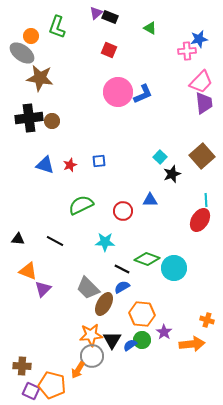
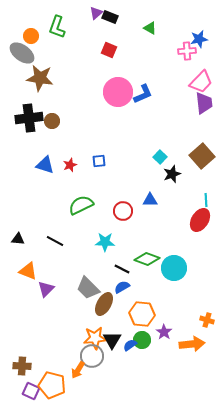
purple triangle at (43, 289): moved 3 px right
orange star at (91, 335): moved 4 px right, 3 px down
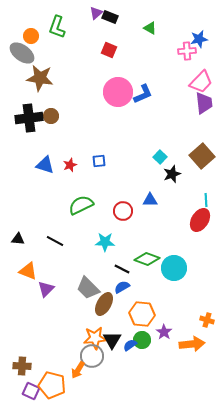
brown circle at (52, 121): moved 1 px left, 5 px up
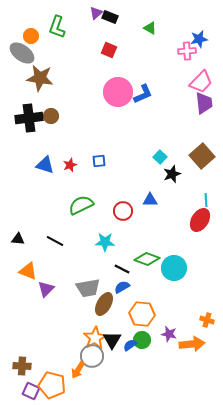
gray trapezoid at (88, 288): rotated 55 degrees counterclockwise
purple star at (164, 332): moved 5 px right, 2 px down; rotated 21 degrees counterclockwise
orange star at (95, 338): rotated 25 degrees counterclockwise
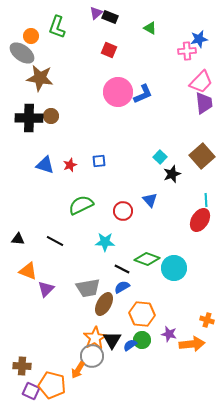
black cross at (29, 118): rotated 8 degrees clockwise
blue triangle at (150, 200): rotated 49 degrees clockwise
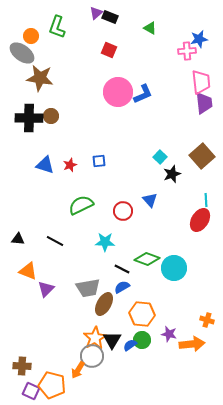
pink trapezoid at (201, 82): rotated 50 degrees counterclockwise
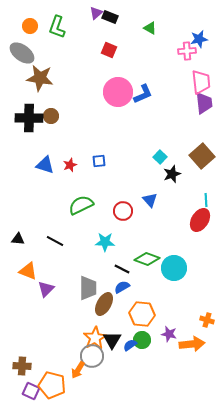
orange circle at (31, 36): moved 1 px left, 10 px up
gray trapezoid at (88, 288): rotated 80 degrees counterclockwise
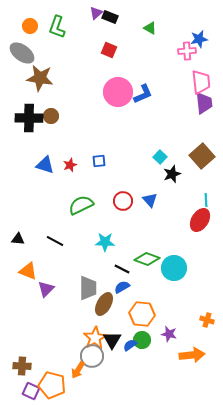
red circle at (123, 211): moved 10 px up
orange arrow at (192, 344): moved 11 px down
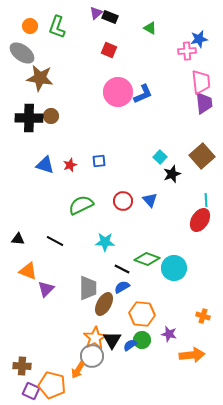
orange cross at (207, 320): moved 4 px left, 4 px up
